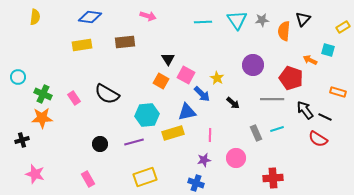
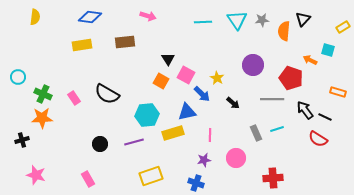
pink star at (35, 174): moved 1 px right, 1 px down
yellow rectangle at (145, 177): moved 6 px right, 1 px up
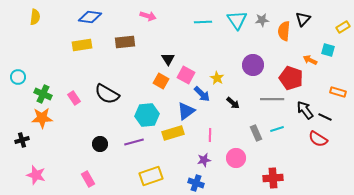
blue triangle at (187, 112): moved 1 px left, 1 px up; rotated 24 degrees counterclockwise
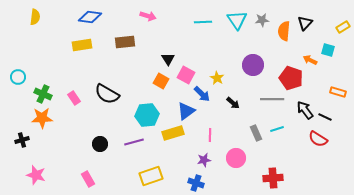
black triangle at (303, 19): moved 2 px right, 4 px down
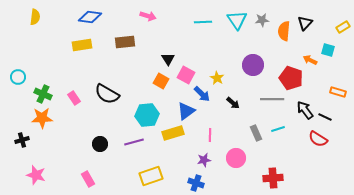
cyan line at (277, 129): moved 1 px right
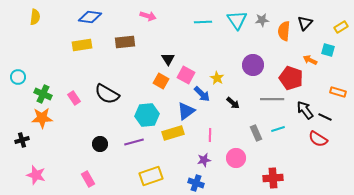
yellow rectangle at (343, 27): moved 2 px left
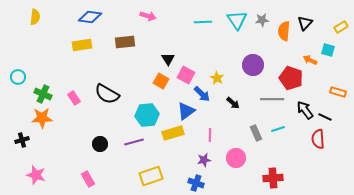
red semicircle at (318, 139): rotated 54 degrees clockwise
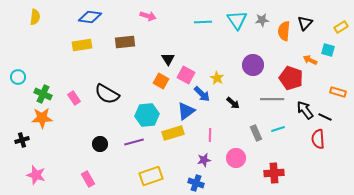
red cross at (273, 178): moved 1 px right, 5 px up
